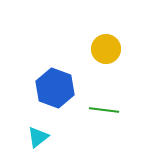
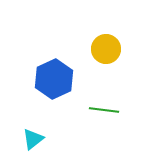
blue hexagon: moved 1 px left, 9 px up; rotated 15 degrees clockwise
cyan triangle: moved 5 px left, 2 px down
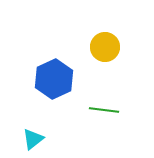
yellow circle: moved 1 px left, 2 px up
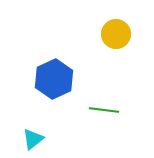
yellow circle: moved 11 px right, 13 px up
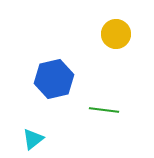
blue hexagon: rotated 12 degrees clockwise
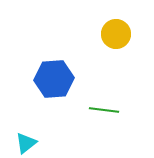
blue hexagon: rotated 9 degrees clockwise
cyan triangle: moved 7 px left, 4 px down
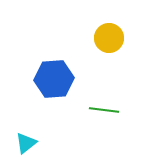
yellow circle: moved 7 px left, 4 px down
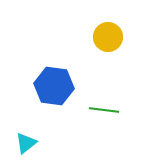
yellow circle: moved 1 px left, 1 px up
blue hexagon: moved 7 px down; rotated 12 degrees clockwise
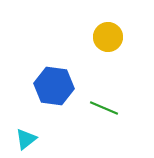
green line: moved 2 px up; rotated 16 degrees clockwise
cyan triangle: moved 4 px up
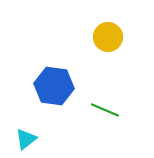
green line: moved 1 px right, 2 px down
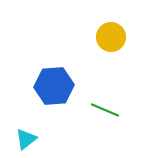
yellow circle: moved 3 px right
blue hexagon: rotated 12 degrees counterclockwise
